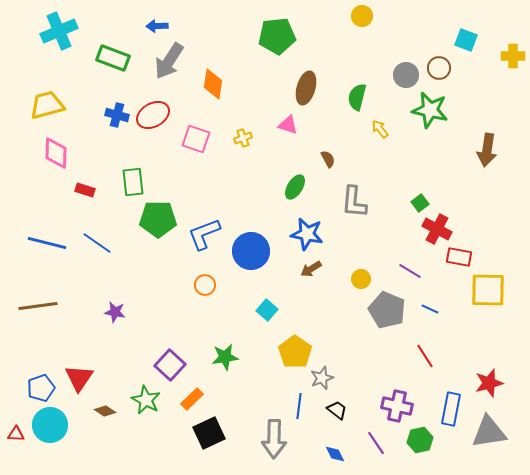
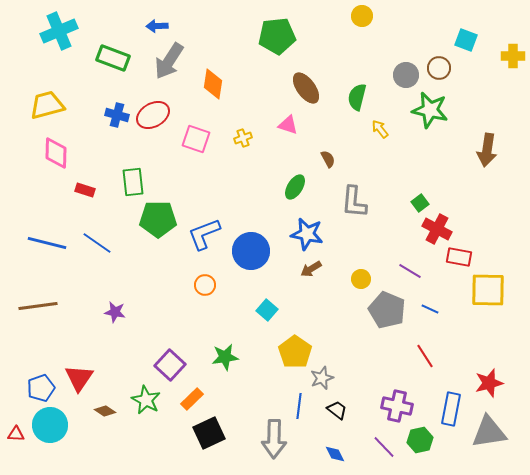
brown ellipse at (306, 88): rotated 52 degrees counterclockwise
purple line at (376, 443): moved 8 px right, 4 px down; rotated 10 degrees counterclockwise
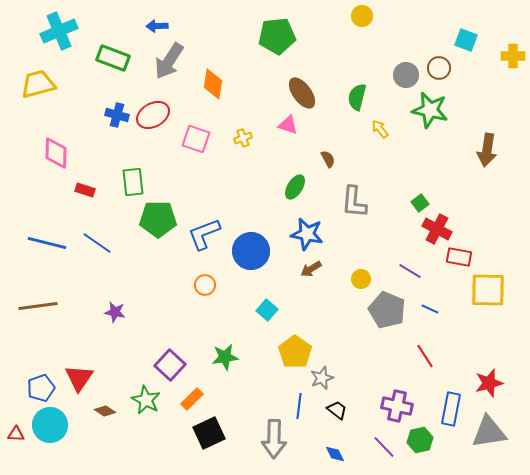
brown ellipse at (306, 88): moved 4 px left, 5 px down
yellow trapezoid at (47, 105): moved 9 px left, 21 px up
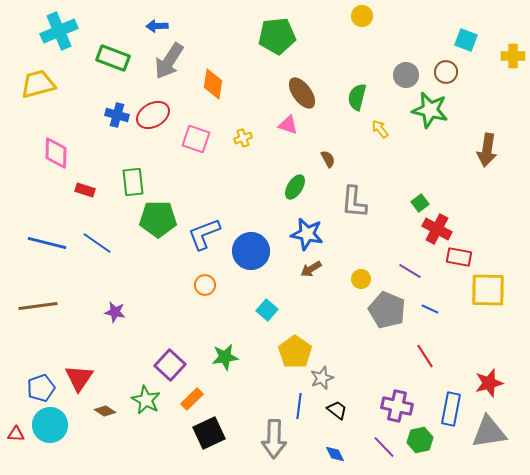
brown circle at (439, 68): moved 7 px right, 4 px down
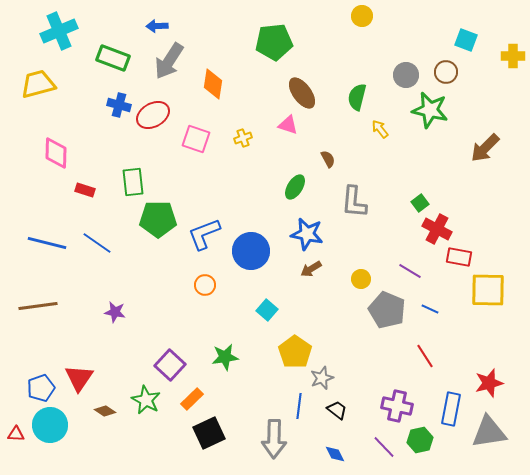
green pentagon at (277, 36): moved 3 px left, 6 px down
blue cross at (117, 115): moved 2 px right, 10 px up
brown arrow at (487, 150): moved 2 px left, 2 px up; rotated 36 degrees clockwise
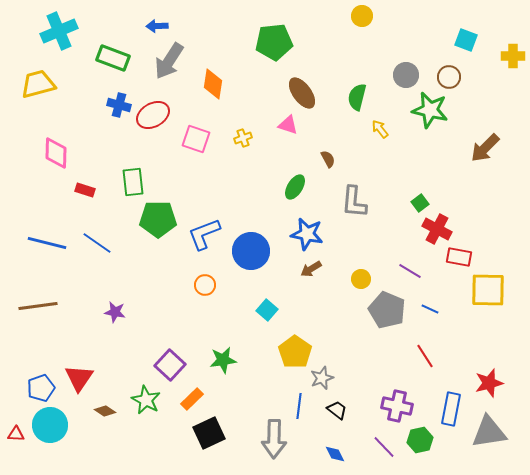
brown circle at (446, 72): moved 3 px right, 5 px down
green star at (225, 357): moved 2 px left, 3 px down
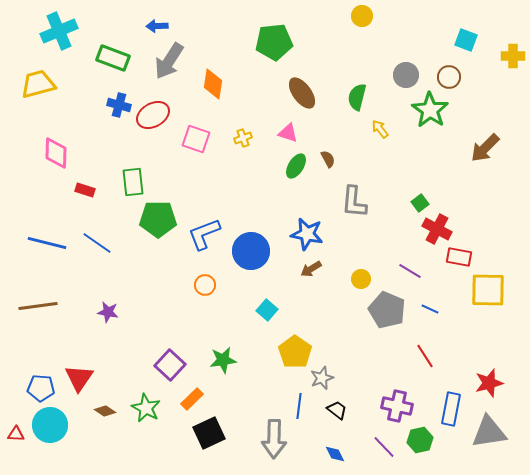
green star at (430, 110): rotated 21 degrees clockwise
pink triangle at (288, 125): moved 8 px down
green ellipse at (295, 187): moved 1 px right, 21 px up
purple star at (115, 312): moved 7 px left
blue pentagon at (41, 388): rotated 24 degrees clockwise
green star at (146, 400): moved 8 px down
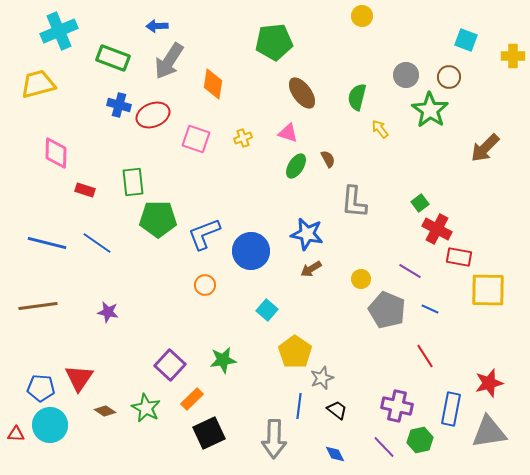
red ellipse at (153, 115): rotated 8 degrees clockwise
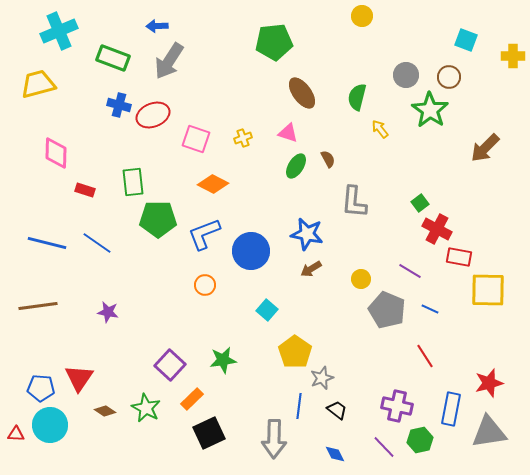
orange diamond at (213, 84): moved 100 px down; rotated 72 degrees counterclockwise
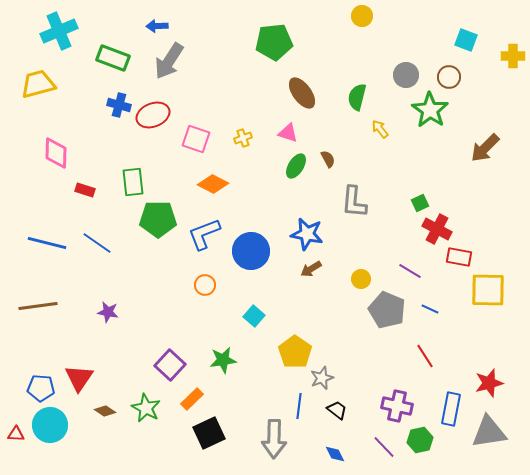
green square at (420, 203): rotated 12 degrees clockwise
cyan square at (267, 310): moved 13 px left, 6 px down
